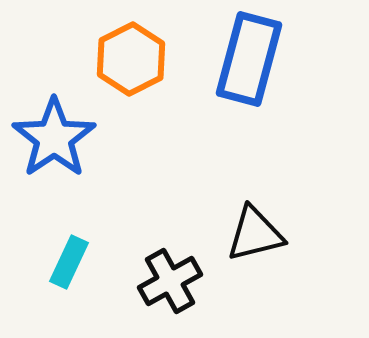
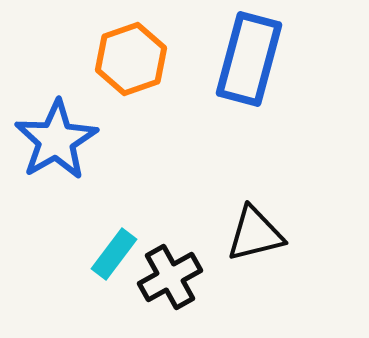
orange hexagon: rotated 8 degrees clockwise
blue star: moved 2 px right, 2 px down; rotated 4 degrees clockwise
cyan rectangle: moved 45 px right, 8 px up; rotated 12 degrees clockwise
black cross: moved 4 px up
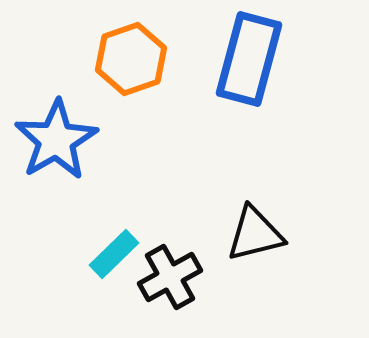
cyan rectangle: rotated 9 degrees clockwise
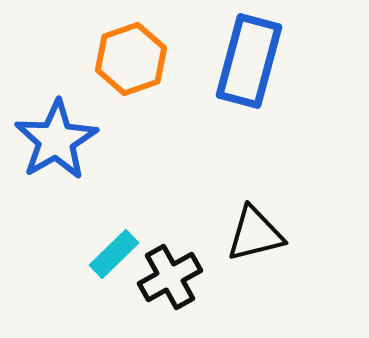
blue rectangle: moved 2 px down
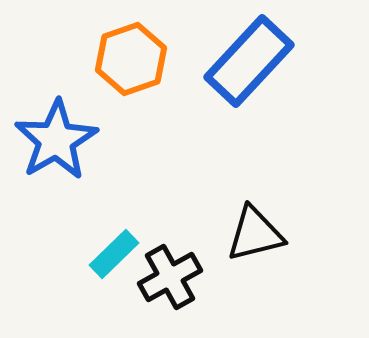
blue rectangle: rotated 28 degrees clockwise
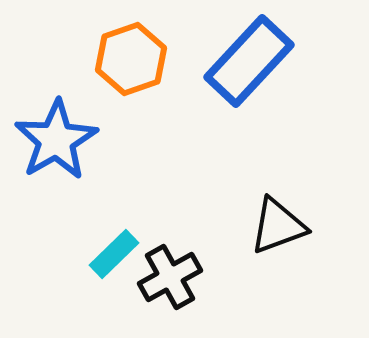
black triangle: moved 23 px right, 8 px up; rotated 6 degrees counterclockwise
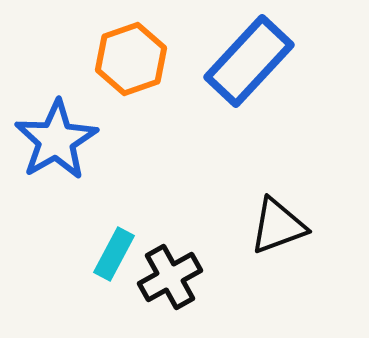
cyan rectangle: rotated 18 degrees counterclockwise
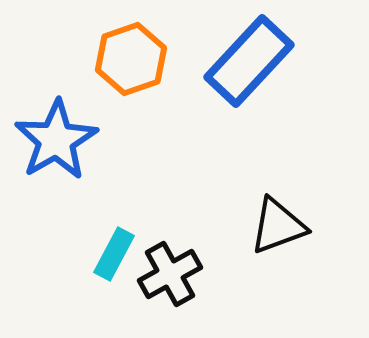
black cross: moved 3 px up
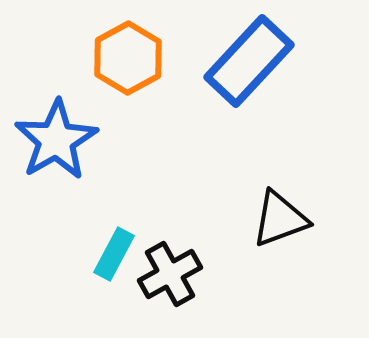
orange hexagon: moved 3 px left, 1 px up; rotated 10 degrees counterclockwise
black triangle: moved 2 px right, 7 px up
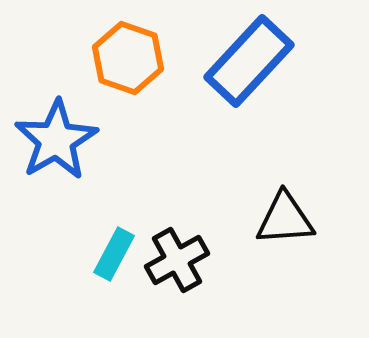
orange hexagon: rotated 12 degrees counterclockwise
black triangle: moved 5 px right; rotated 16 degrees clockwise
black cross: moved 7 px right, 14 px up
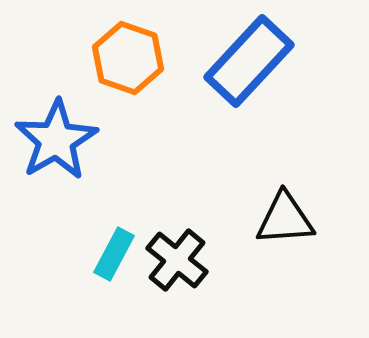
black cross: rotated 22 degrees counterclockwise
